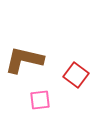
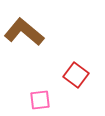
brown L-shape: moved 28 px up; rotated 27 degrees clockwise
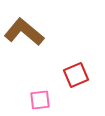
red square: rotated 30 degrees clockwise
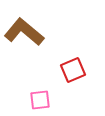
red square: moved 3 px left, 5 px up
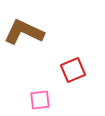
brown L-shape: rotated 15 degrees counterclockwise
